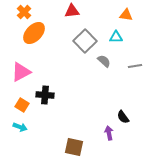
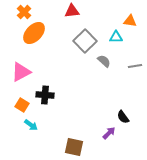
orange triangle: moved 4 px right, 6 px down
cyan arrow: moved 11 px right, 2 px up; rotated 16 degrees clockwise
purple arrow: rotated 56 degrees clockwise
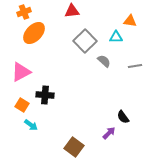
orange cross: rotated 24 degrees clockwise
brown square: rotated 24 degrees clockwise
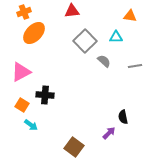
orange triangle: moved 5 px up
black semicircle: rotated 24 degrees clockwise
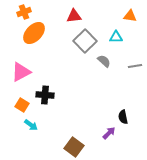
red triangle: moved 2 px right, 5 px down
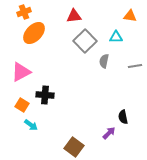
gray semicircle: rotated 120 degrees counterclockwise
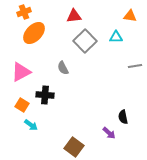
gray semicircle: moved 41 px left, 7 px down; rotated 40 degrees counterclockwise
purple arrow: rotated 88 degrees clockwise
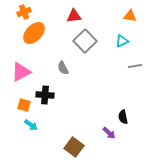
cyan triangle: moved 6 px right, 4 px down; rotated 24 degrees counterclockwise
orange square: moved 2 px right; rotated 16 degrees counterclockwise
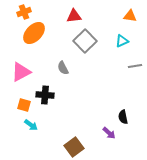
brown square: rotated 18 degrees clockwise
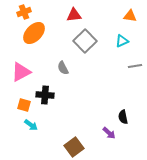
red triangle: moved 1 px up
